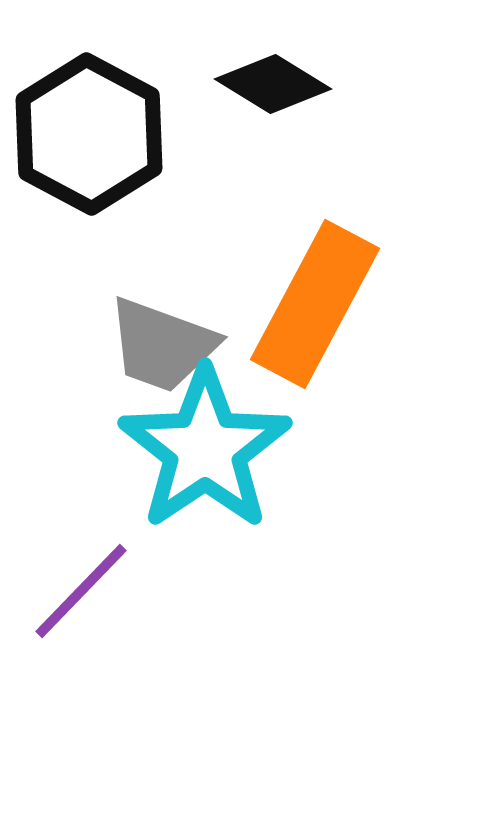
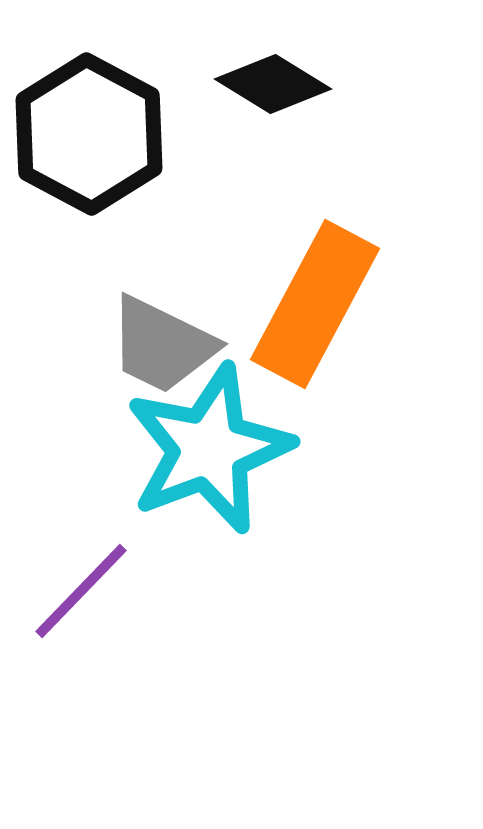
gray trapezoid: rotated 6 degrees clockwise
cyan star: moved 4 px right; rotated 13 degrees clockwise
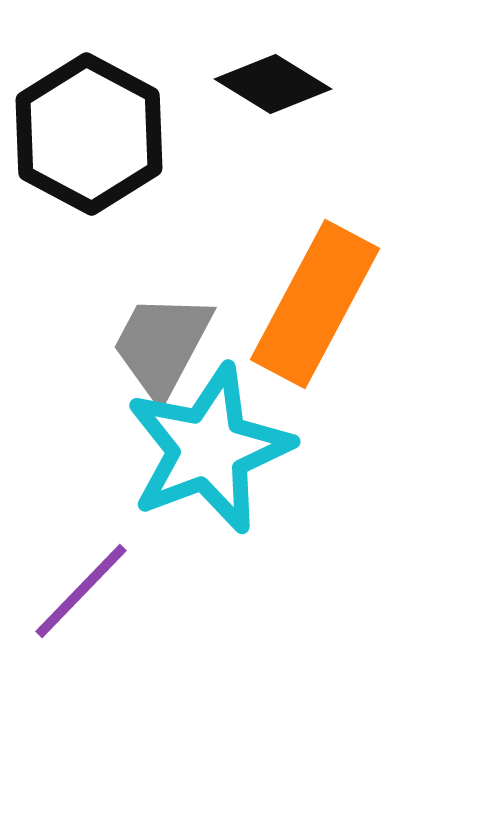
gray trapezoid: rotated 92 degrees clockwise
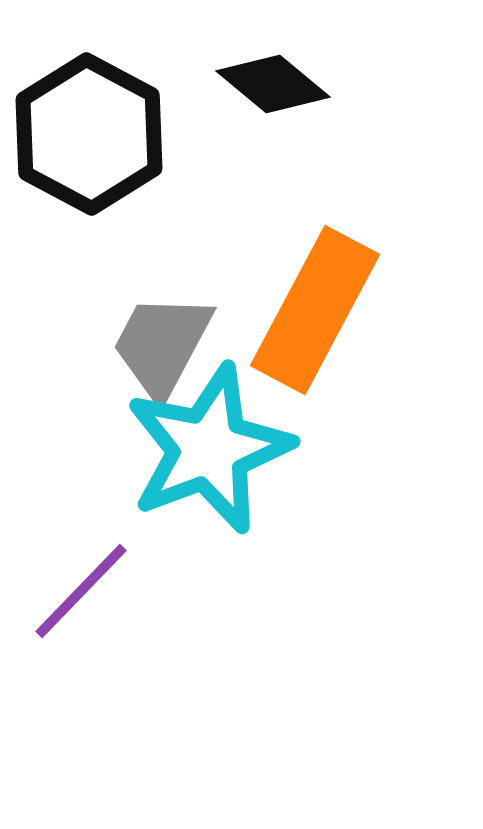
black diamond: rotated 8 degrees clockwise
orange rectangle: moved 6 px down
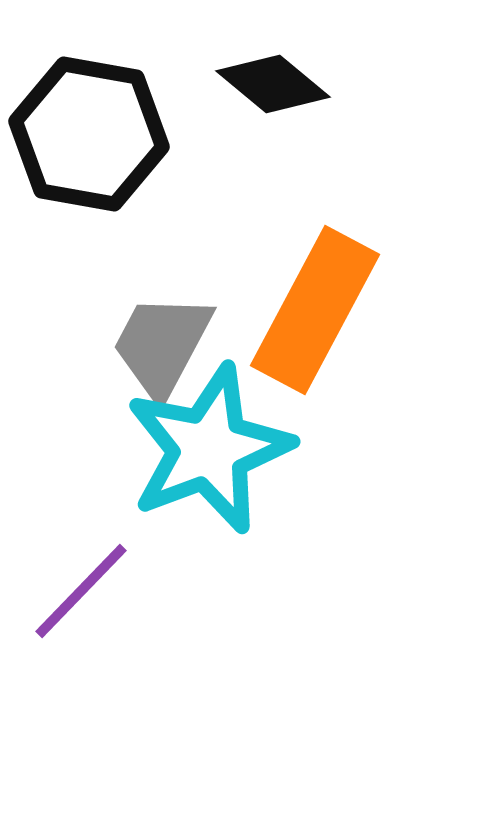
black hexagon: rotated 18 degrees counterclockwise
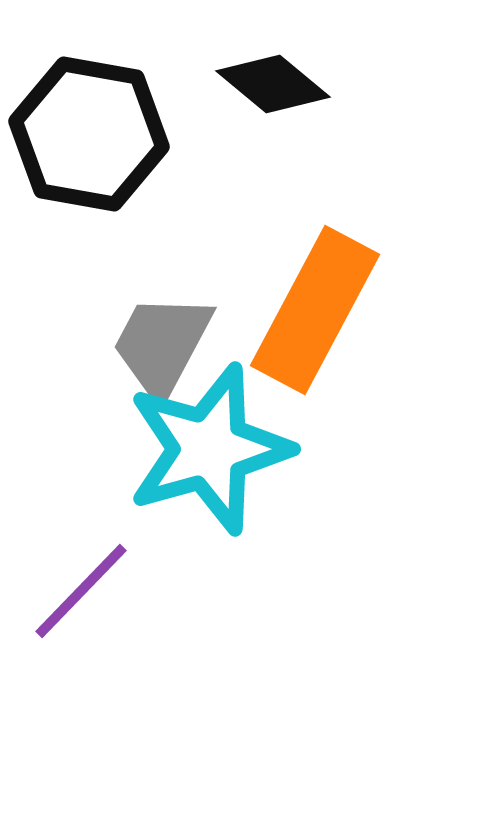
cyan star: rotated 5 degrees clockwise
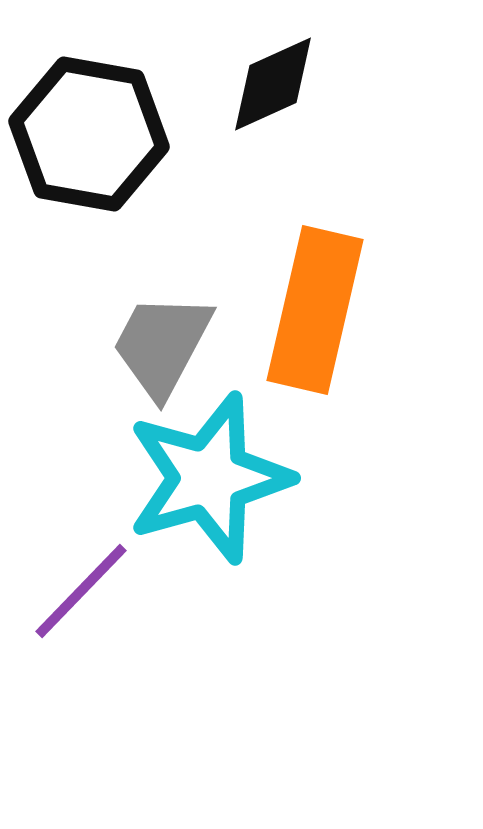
black diamond: rotated 64 degrees counterclockwise
orange rectangle: rotated 15 degrees counterclockwise
cyan star: moved 29 px down
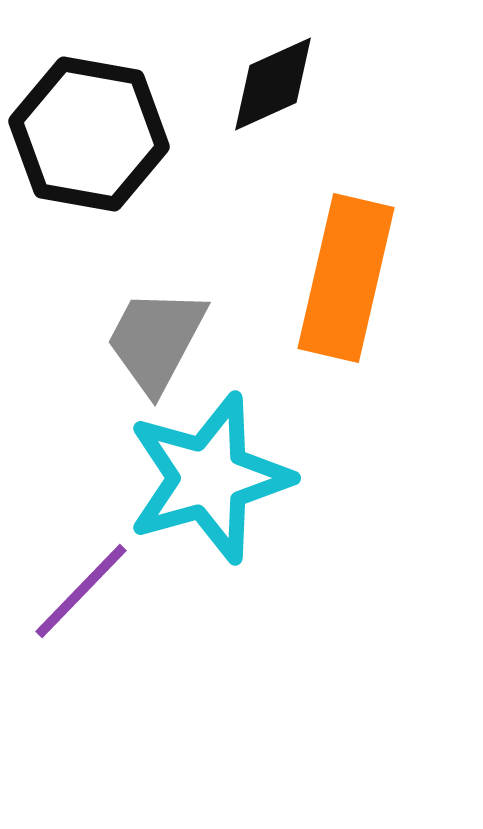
orange rectangle: moved 31 px right, 32 px up
gray trapezoid: moved 6 px left, 5 px up
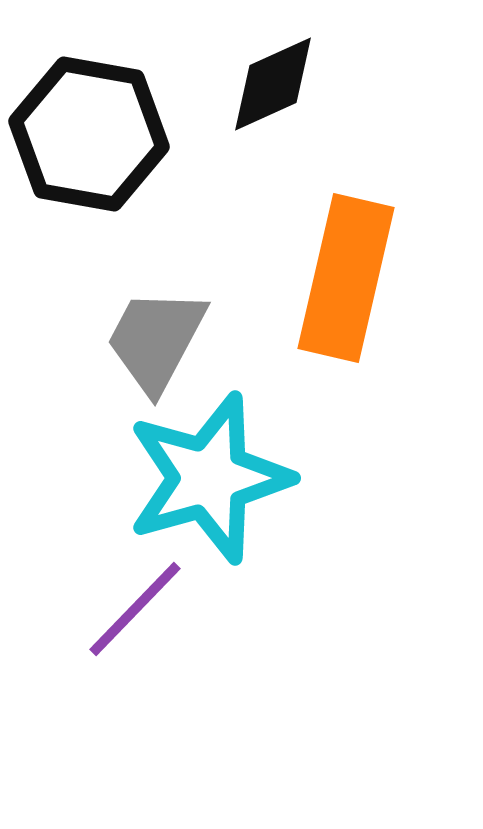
purple line: moved 54 px right, 18 px down
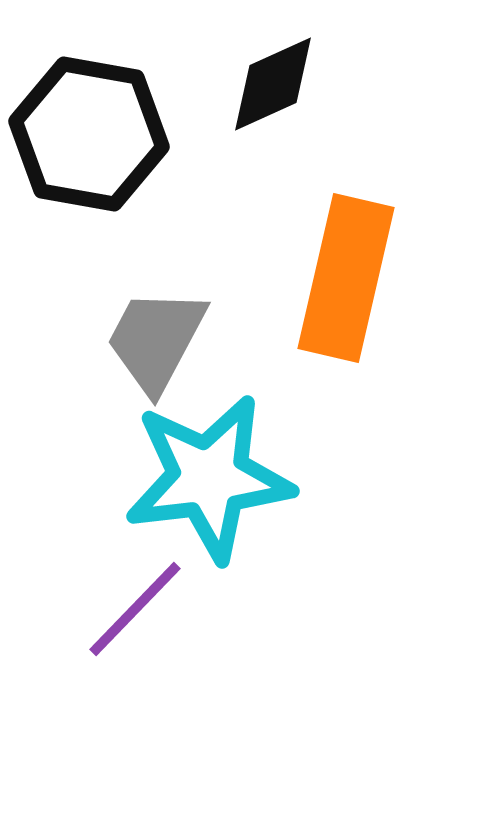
cyan star: rotated 9 degrees clockwise
